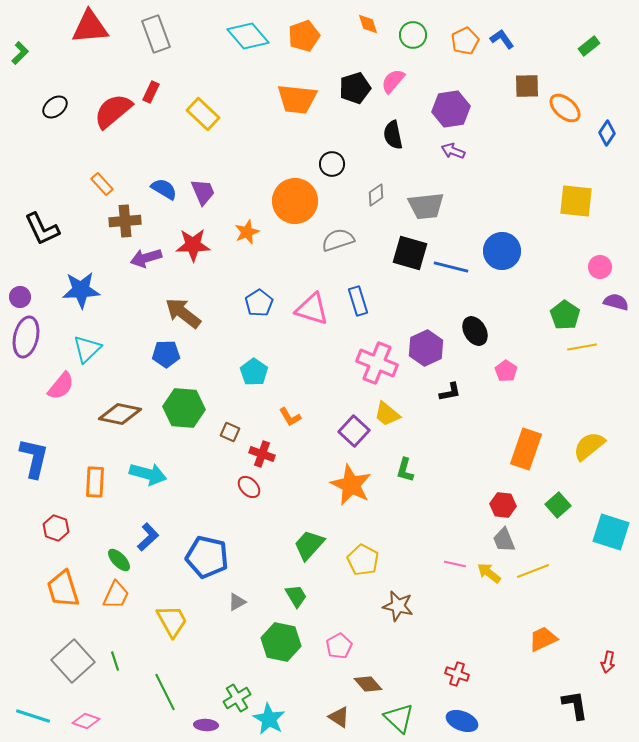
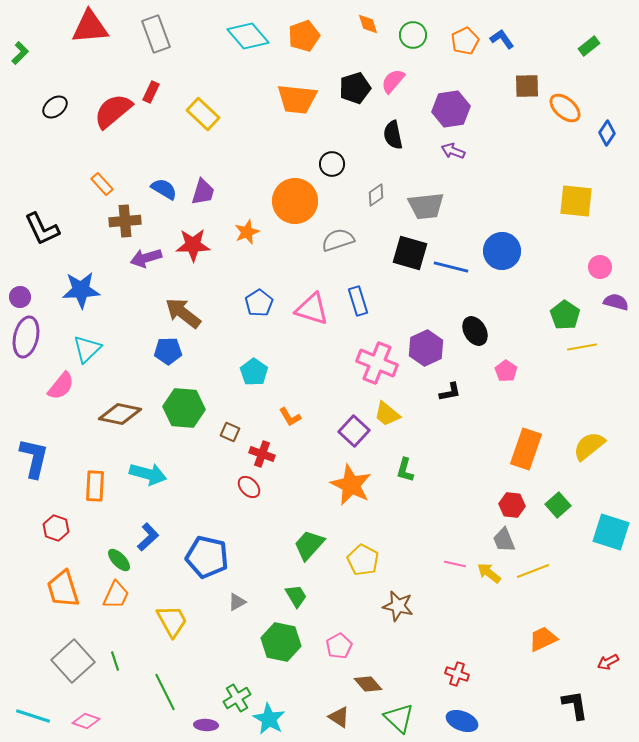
purple trapezoid at (203, 192): rotated 40 degrees clockwise
blue pentagon at (166, 354): moved 2 px right, 3 px up
orange rectangle at (95, 482): moved 4 px down
red hexagon at (503, 505): moved 9 px right
red arrow at (608, 662): rotated 50 degrees clockwise
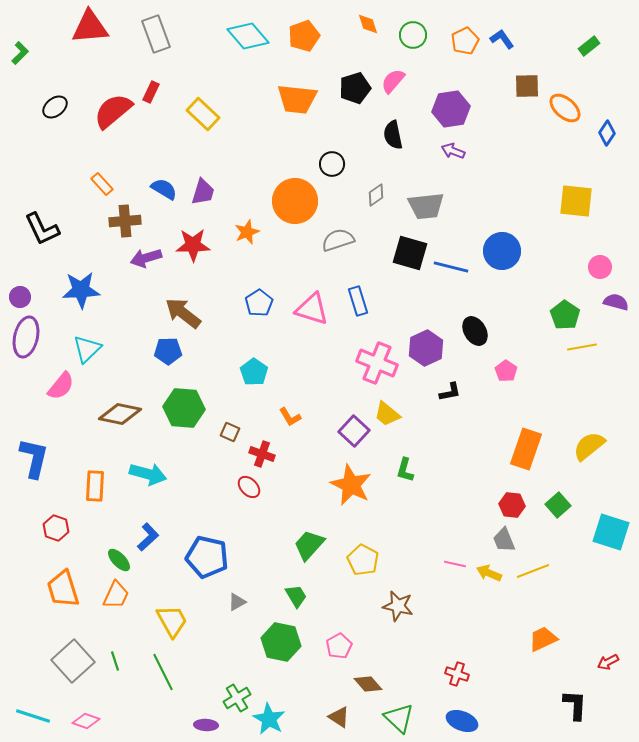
yellow arrow at (489, 573): rotated 15 degrees counterclockwise
green line at (165, 692): moved 2 px left, 20 px up
black L-shape at (575, 705): rotated 12 degrees clockwise
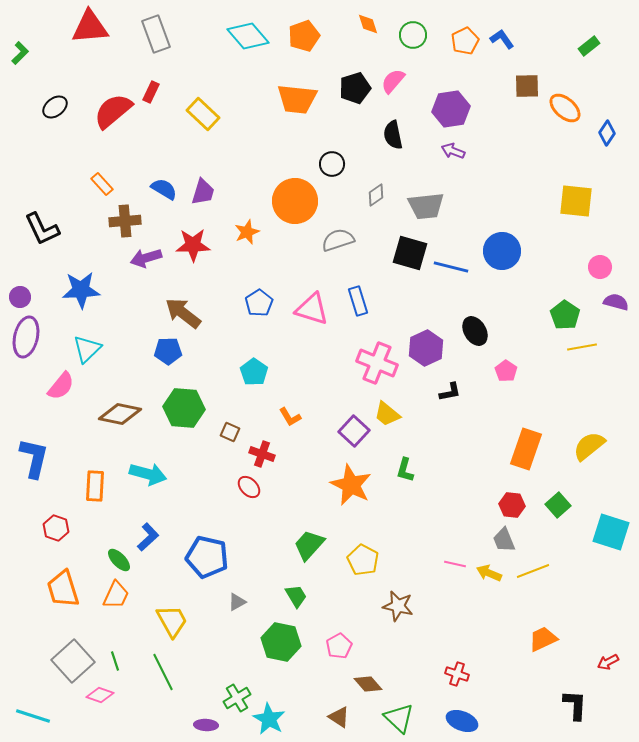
pink diamond at (86, 721): moved 14 px right, 26 px up
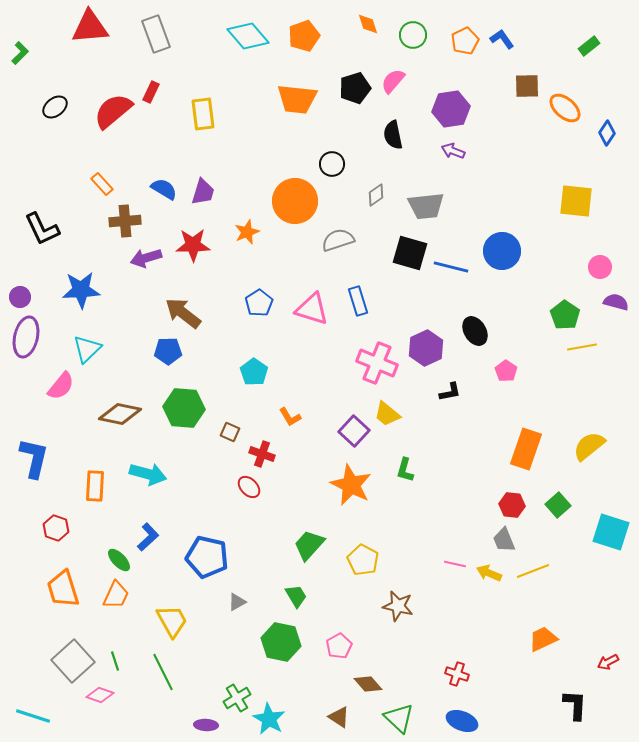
yellow rectangle at (203, 114): rotated 40 degrees clockwise
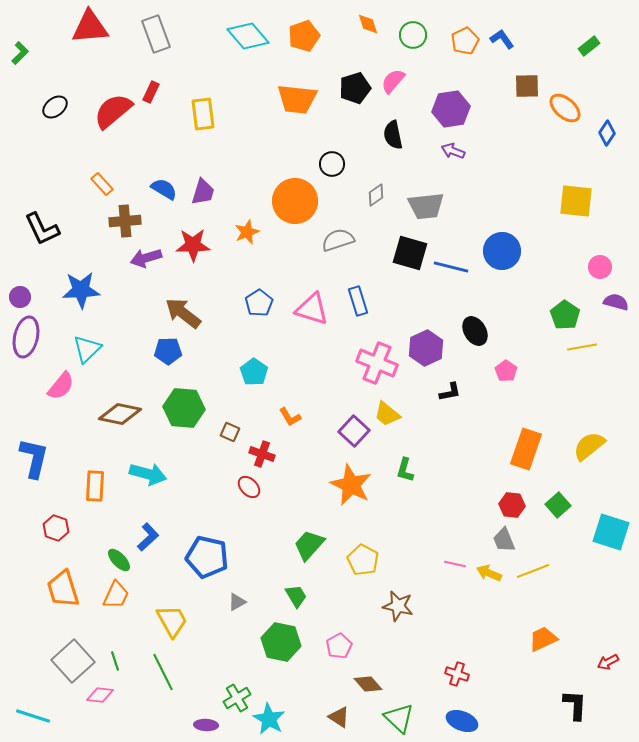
pink diamond at (100, 695): rotated 12 degrees counterclockwise
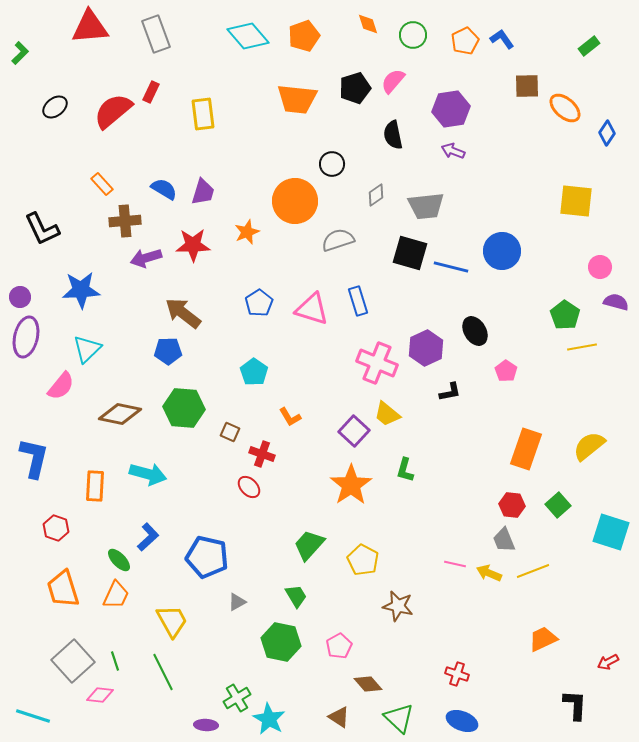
orange star at (351, 485): rotated 12 degrees clockwise
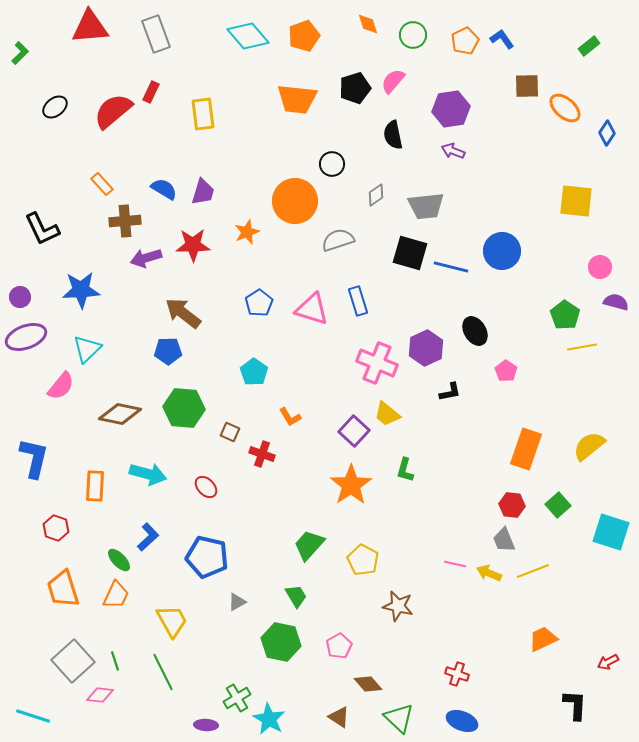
purple ellipse at (26, 337): rotated 57 degrees clockwise
red ellipse at (249, 487): moved 43 px left
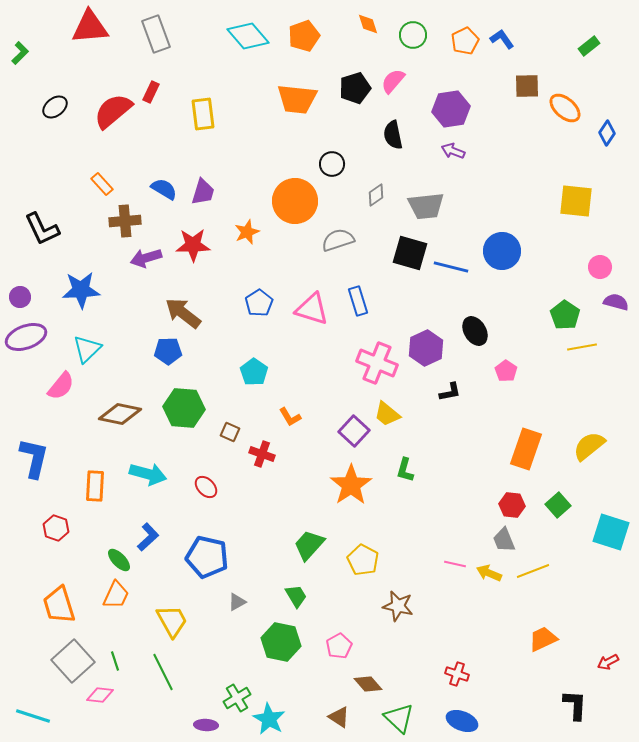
orange trapezoid at (63, 589): moved 4 px left, 16 px down
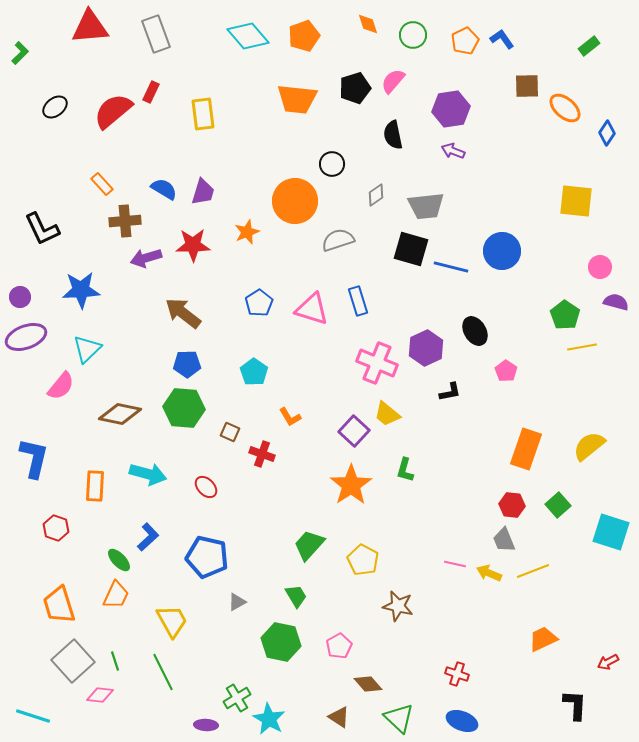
black square at (410, 253): moved 1 px right, 4 px up
blue pentagon at (168, 351): moved 19 px right, 13 px down
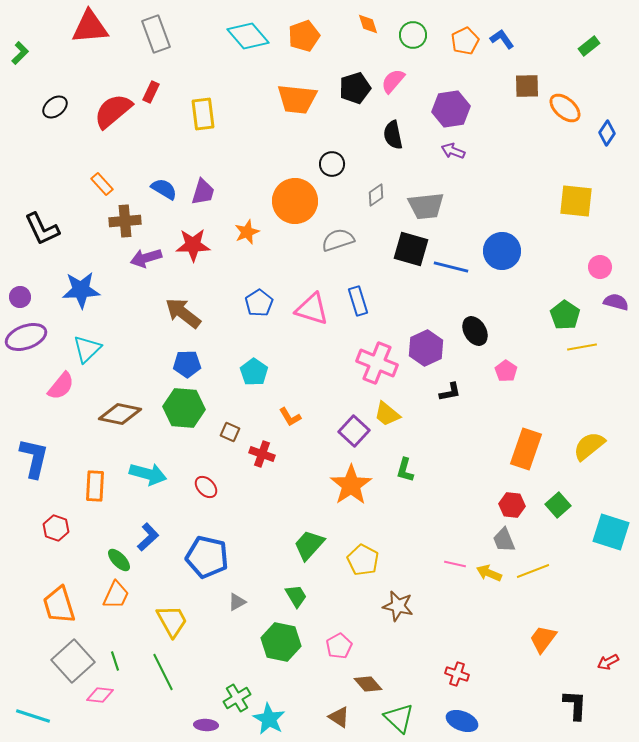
orange trapezoid at (543, 639): rotated 28 degrees counterclockwise
